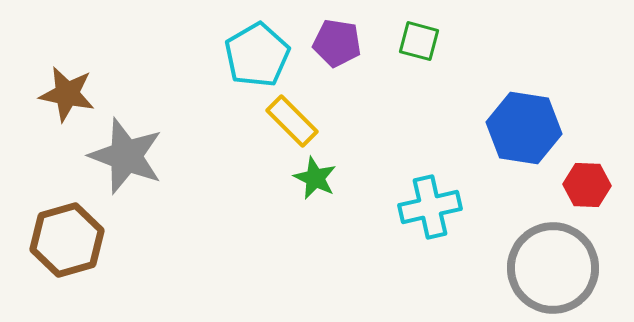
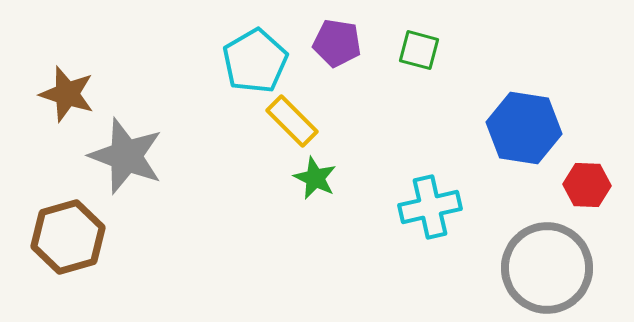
green square: moved 9 px down
cyan pentagon: moved 2 px left, 6 px down
brown star: rotated 6 degrees clockwise
brown hexagon: moved 1 px right, 3 px up
gray circle: moved 6 px left
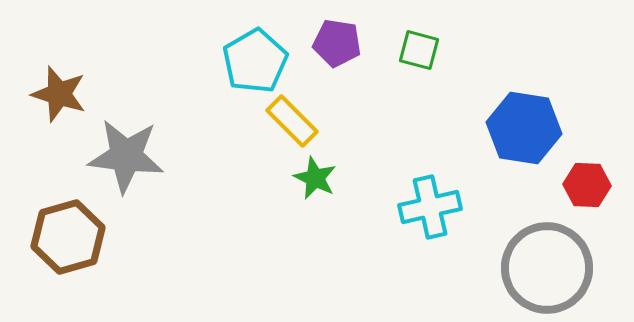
brown star: moved 8 px left
gray star: rotated 14 degrees counterclockwise
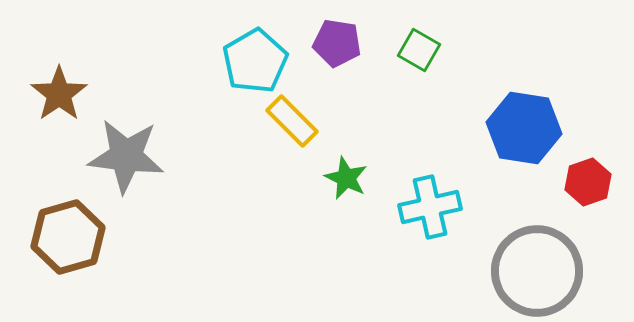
green square: rotated 15 degrees clockwise
brown star: rotated 20 degrees clockwise
green star: moved 31 px right
red hexagon: moved 1 px right, 3 px up; rotated 21 degrees counterclockwise
gray circle: moved 10 px left, 3 px down
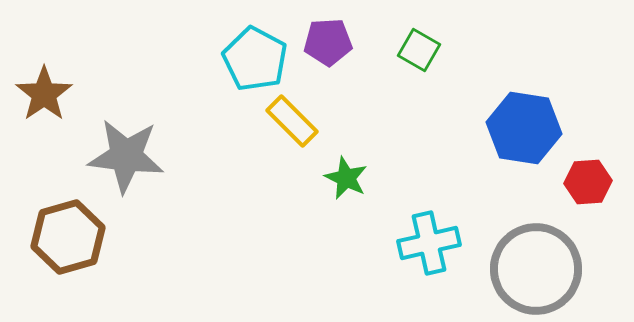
purple pentagon: moved 9 px left, 1 px up; rotated 12 degrees counterclockwise
cyan pentagon: moved 2 px up; rotated 14 degrees counterclockwise
brown star: moved 15 px left
red hexagon: rotated 15 degrees clockwise
cyan cross: moved 1 px left, 36 px down
gray circle: moved 1 px left, 2 px up
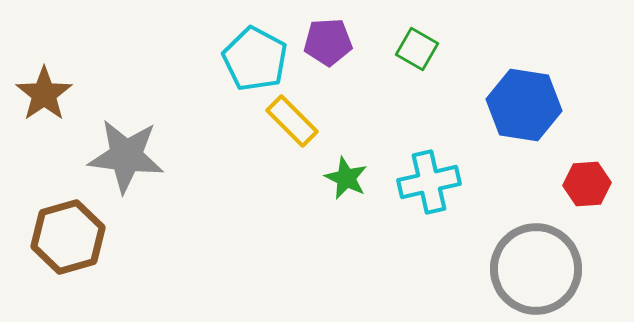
green square: moved 2 px left, 1 px up
blue hexagon: moved 23 px up
red hexagon: moved 1 px left, 2 px down
cyan cross: moved 61 px up
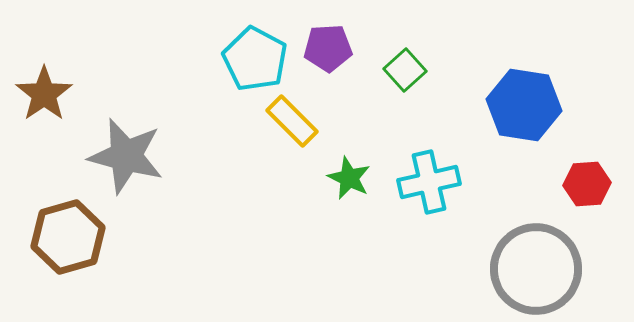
purple pentagon: moved 6 px down
green square: moved 12 px left, 21 px down; rotated 18 degrees clockwise
gray star: rotated 8 degrees clockwise
green star: moved 3 px right
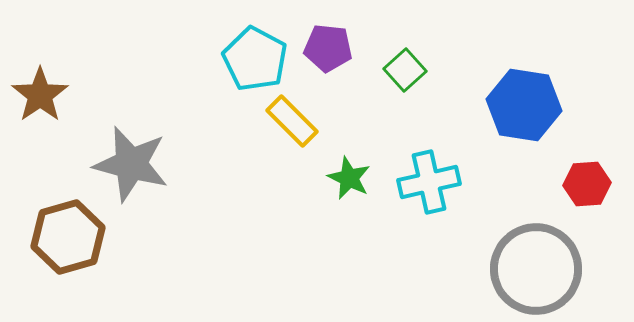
purple pentagon: rotated 9 degrees clockwise
brown star: moved 4 px left, 1 px down
gray star: moved 5 px right, 8 px down
